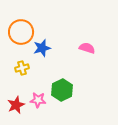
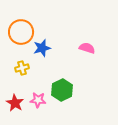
red star: moved 1 px left, 2 px up; rotated 18 degrees counterclockwise
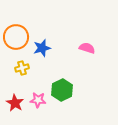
orange circle: moved 5 px left, 5 px down
